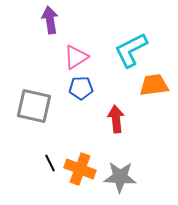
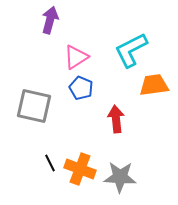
purple arrow: rotated 24 degrees clockwise
blue pentagon: rotated 25 degrees clockwise
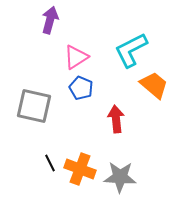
orange trapezoid: rotated 48 degrees clockwise
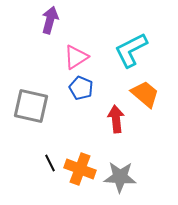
orange trapezoid: moved 9 px left, 9 px down
gray square: moved 3 px left
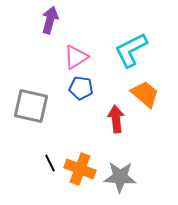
blue pentagon: rotated 15 degrees counterclockwise
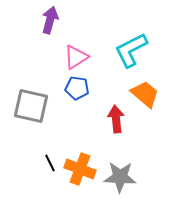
blue pentagon: moved 4 px left
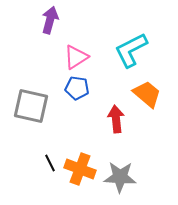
orange trapezoid: moved 2 px right
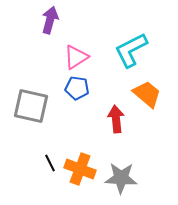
gray star: moved 1 px right, 1 px down
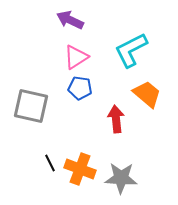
purple arrow: moved 20 px right; rotated 80 degrees counterclockwise
blue pentagon: moved 3 px right
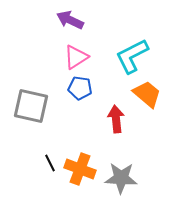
cyan L-shape: moved 1 px right, 6 px down
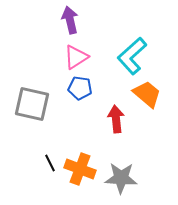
purple arrow: rotated 52 degrees clockwise
cyan L-shape: rotated 15 degrees counterclockwise
gray square: moved 1 px right, 2 px up
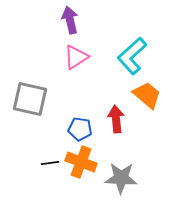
blue pentagon: moved 41 px down
orange trapezoid: moved 1 px down
gray square: moved 2 px left, 5 px up
black line: rotated 72 degrees counterclockwise
orange cross: moved 1 px right, 7 px up
